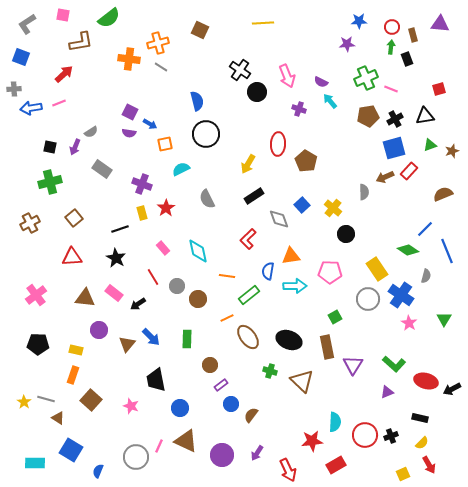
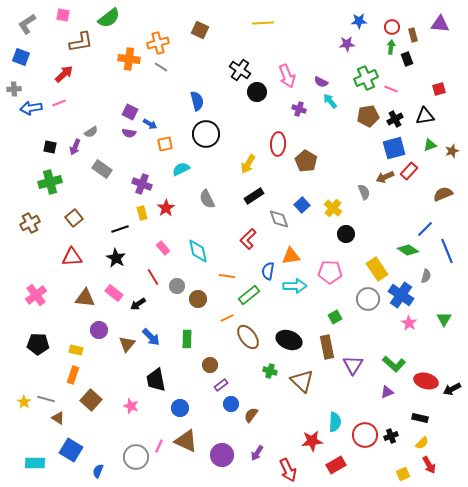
gray semicircle at (364, 192): rotated 21 degrees counterclockwise
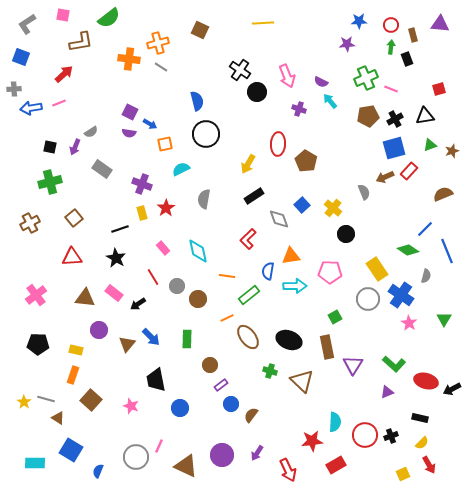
red circle at (392, 27): moved 1 px left, 2 px up
gray semicircle at (207, 199): moved 3 px left; rotated 36 degrees clockwise
brown triangle at (186, 441): moved 25 px down
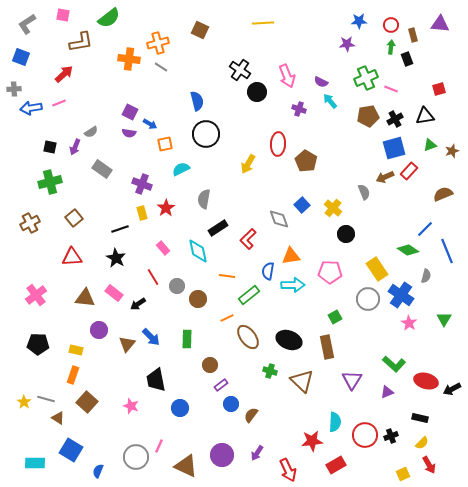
black rectangle at (254, 196): moved 36 px left, 32 px down
cyan arrow at (295, 286): moved 2 px left, 1 px up
purple triangle at (353, 365): moved 1 px left, 15 px down
brown square at (91, 400): moved 4 px left, 2 px down
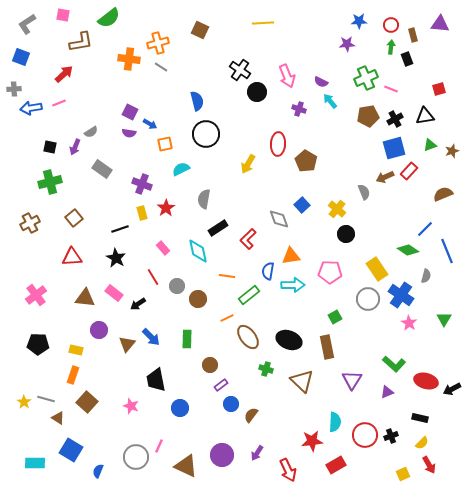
yellow cross at (333, 208): moved 4 px right, 1 px down
green cross at (270, 371): moved 4 px left, 2 px up
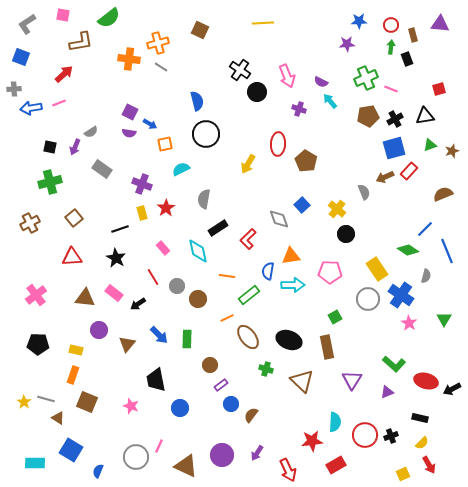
blue arrow at (151, 337): moved 8 px right, 2 px up
brown square at (87, 402): rotated 20 degrees counterclockwise
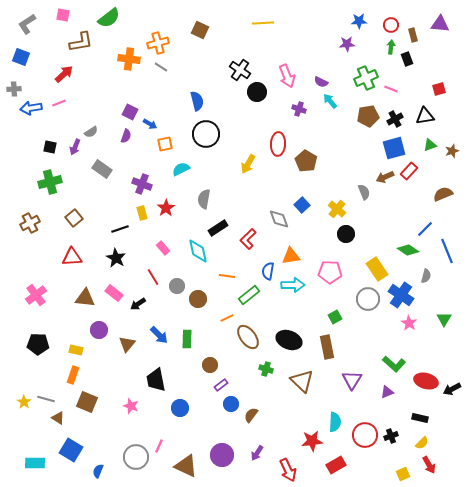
purple semicircle at (129, 133): moved 3 px left, 3 px down; rotated 80 degrees counterclockwise
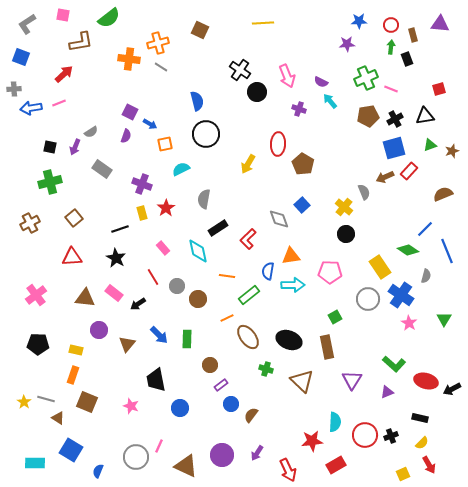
brown pentagon at (306, 161): moved 3 px left, 3 px down
yellow cross at (337, 209): moved 7 px right, 2 px up
yellow rectangle at (377, 269): moved 3 px right, 2 px up
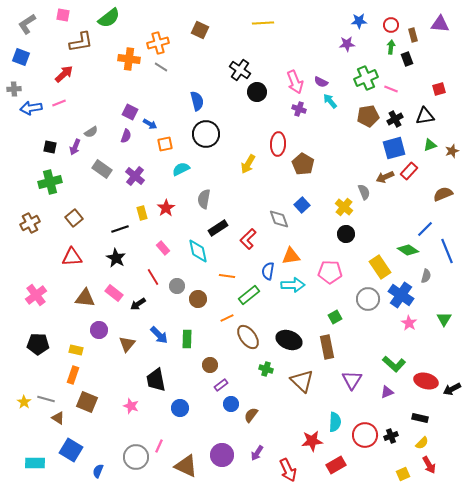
pink arrow at (287, 76): moved 8 px right, 6 px down
purple cross at (142, 184): moved 7 px left, 8 px up; rotated 18 degrees clockwise
